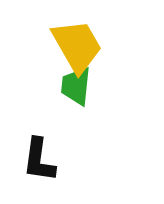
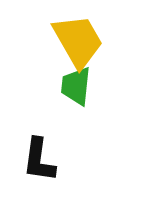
yellow trapezoid: moved 1 px right, 5 px up
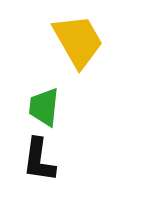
green trapezoid: moved 32 px left, 21 px down
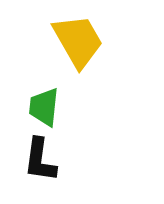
black L-shape: moved 1 px right
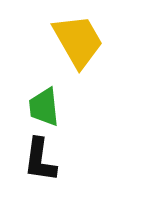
green trapezoid: rotated 12 degrees counterclockwise
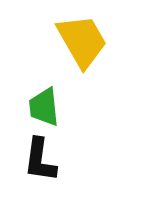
yellow trapezoid: moved 4 px right
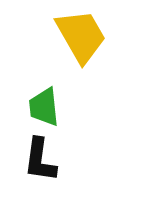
yellow trapezoid: moved 1 px left, 5 px up
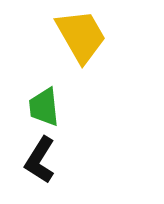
black L-shape: rotated 24 degrees clockwise
